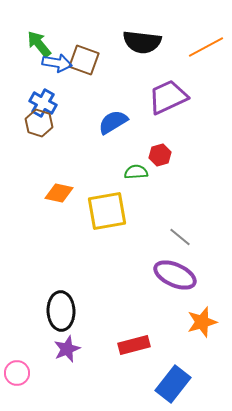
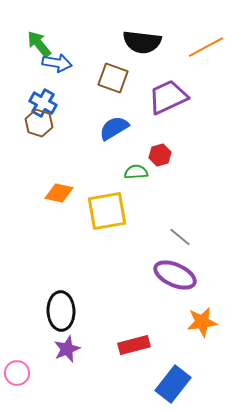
brown square: moved 29 px right, 18 px down
blue semicircle: moved 1 px right, 6 px down
orange star: rotated 8 degrees clockwise
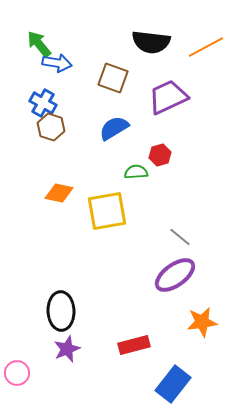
black semicircle: moved 9 px right
brown hexagon: moved 12 px right, 4 px down
purple ellipse: rotated 60 degrees counterclockwise
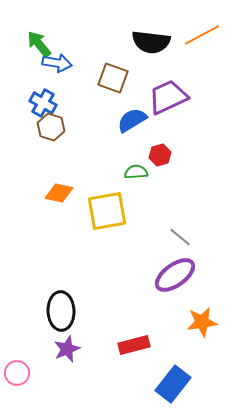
orange line: moved 4 px left, 12 px up
blue semicircle: moved 18 px right, 8 px up
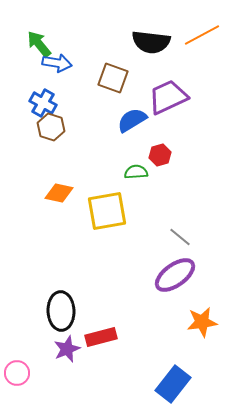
red rectangle: moved 33 px left, 8 px up
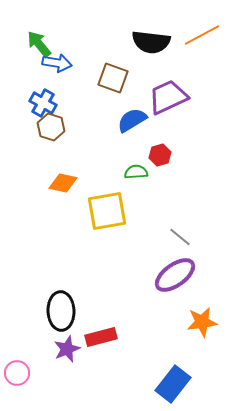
orange diamond: moved 4 px right, 10 px up
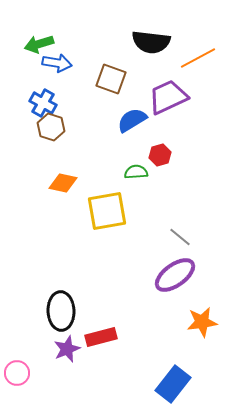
orange line: moved 4 px left, 23 px down
green arrow: rotated 68 degrees counterclockwise
brown square: moved 2 px left, 1 px down
